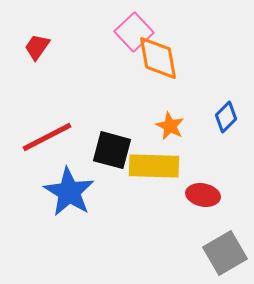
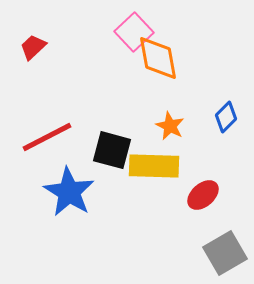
red trapezoid: moved 4 px left; rotated 12 degrees clockwise
red ellipse: rotated 52 degrees counterclockwise
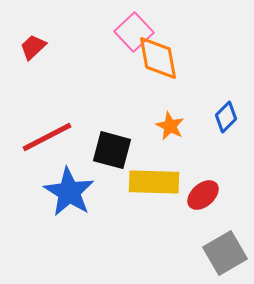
yellow rectangle: moved 16 px down
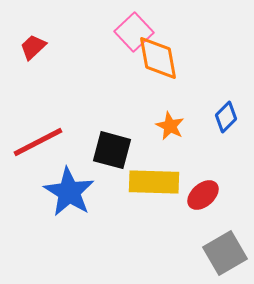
red line: moved 9 px left, 5 px down
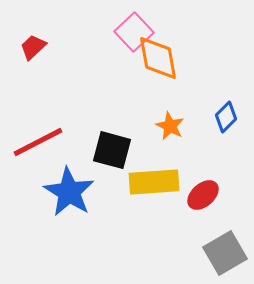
yellow rectangle: rotated 6 degrees counterclockwise
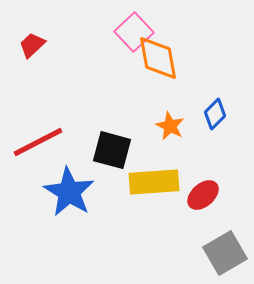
red trapezoid: moved 1 px left, 2 px up
blue diamond: moved 11 px left, 3 px up
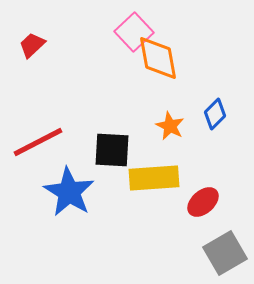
black square: rotated 12 degrees counterclockwise
yellow rectangle: moved 4 px up
red ellipse: moved 7 px down
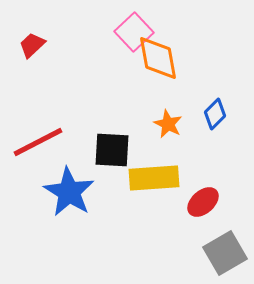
orange star: moved 2 px left, 2 px up
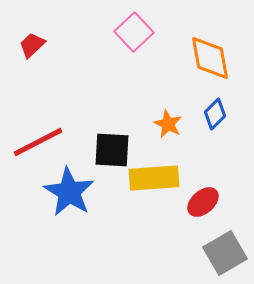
orange diamond: moved 52 px right
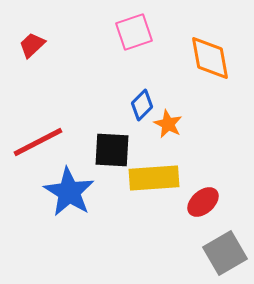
pink square: rotated 24 degrees clockwise
blue diamond: moved 73 px left, 9 px up
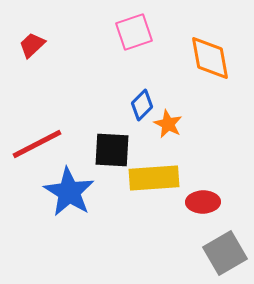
red line: moved 1 px left, 2 px down
red ellipse: rotated 40 degrees clockwise
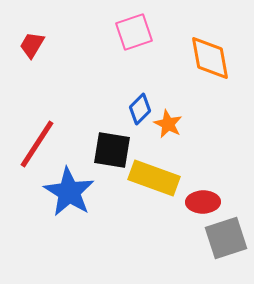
red trapezoid: rotated 16 degrees counterclockwise
blue diamond: moved 2 px left, 4 px down
red line: rotated 30 degrees counterclockwise
black square: rotated 6 degrees clockwise
yellow rectangle: rotated 24 degrees clockwise
gray square: moved 1 px right, 15 px up; rotated 12 degrees clockwise
